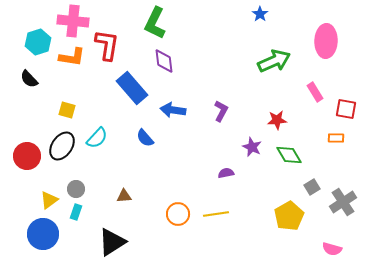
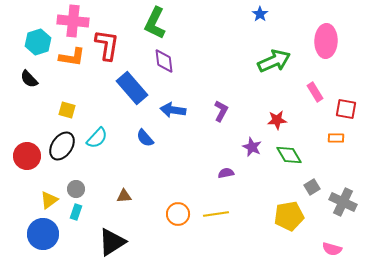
gray cross: rotated 32 degrees counterclockwise
yellow pentagon: rotated 20 degrees clockwise
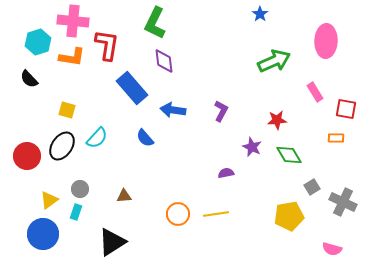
gray circle: moved 4 px right
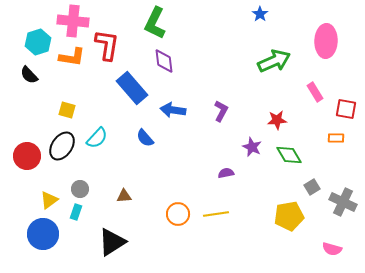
black semicircle: moved 4 px up
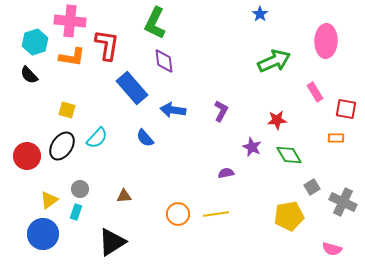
pink cross: moved 3 px left
cyan hexagon: moved 3 px left
